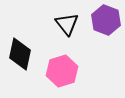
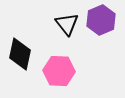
purple hexagon: moved 5 px left; rotated 16 degrees clockwise
pink hexagon: moved 3 px left; rotated 20 degrees clockwise
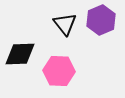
black triangle: moved 2 px left
black diamond: rotated 76 degrees clockwise
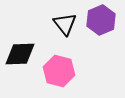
pink hexagon: rotated 12 degrees clockwise
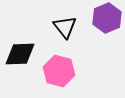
purple hexagon: moved 6 px right, 2 px up
black triangle: moved 3 px down
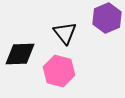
black triangle: moved 6 px down
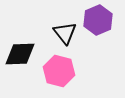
purple hexagon: moved 9 px left, 2 px down
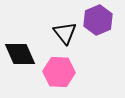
black diamond: rotated 68 degrees clockwise
pink hexagon: moved 1 px down; rotated 12 degrees counterclockwise
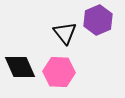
black diamond: moved 13 px down
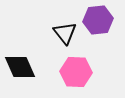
purple hexagon: rotated 16 degrees clockwise
pink hexagon: moved 17 px right
